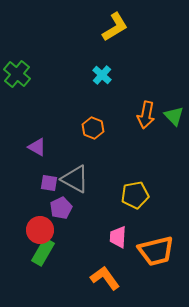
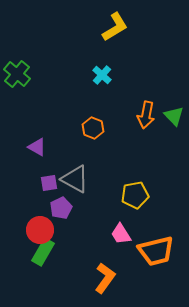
purple square: rotated 18 degrees counterclockwise
pink trapezoid: moved 3 px right, 3 px up; rotated 35 degrees counterclockwise
orange L-shape: rotated 72 degrees clockwise
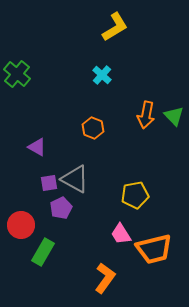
red circle: moved 19 px left, 5 px up
orange trapezoid: moved 2 px left, 2 px up
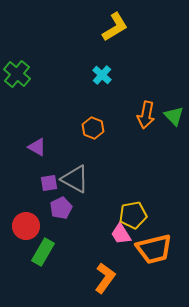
yellow pentagon: moved 2 px left, 20 px down
red circle: moved 5 px right, 1 px down
